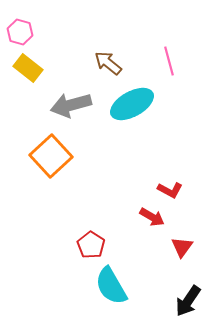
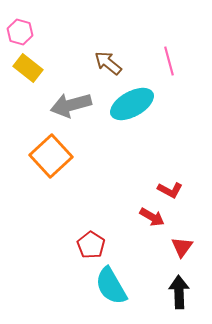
black arrow: moved 9 px left, 9 px up; rotated 144 degrees clockwise
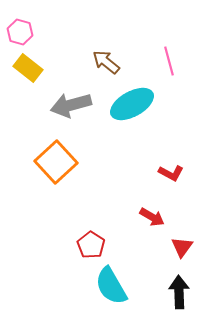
brown arrow: moved 2 px left, 1 px up
orange square: moved 5 px right, 6 px down
red L-shape: moved 1 px right, 17 px up
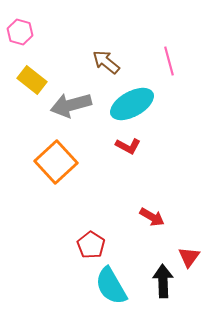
yellow rectangle: moved 4 px right, 12 px down
red L-shape: moved 43 px left, 27 px up
red triangle: moved 7 px right, 10 px down
black arrow: moved 16 px left, 11 px up
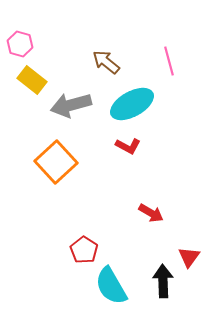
pink hexagon: moved 12 px down
red arrow: moved 1 px left, 4 px up
red pentagon: moved 7 px left, 5 px down
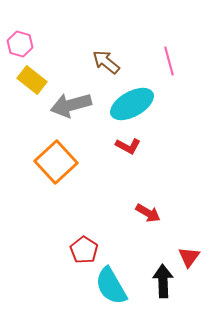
red arrow: moved 3 px left
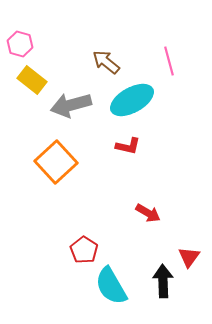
cyan ellipse: moved 4 px up
red L-shape: rotated 15 degrees counterclockwise
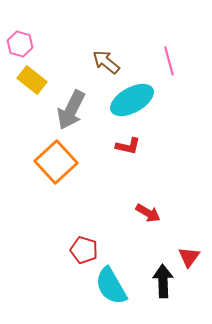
gray arrow: moved 5 px down; rotated 48 degrees counterclockwise
red pentagon: rotated 16 degrees counterclockwise
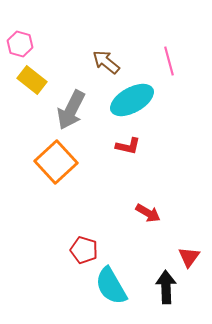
black arrow: moved 3 px right, 6 px down
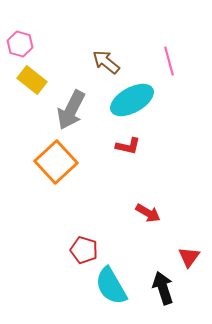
black arrow: moved 3 px left, 1 px down; rotated 16 degrees counterclockwise
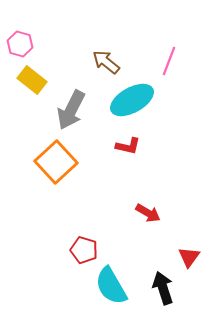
pink line: rotated 36 degrees clockwise
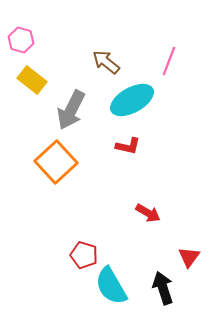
pink hexagon: moved 1 px right, 4 px up
red pentagon: moved 5 px down
